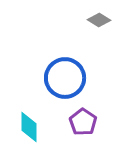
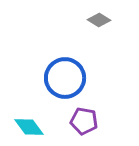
purple pentagon: moved 1 px right, 1 px up; rotated 24 degrees counterclockwise
cyan diamond: rotated 36 degrees counterclockwise
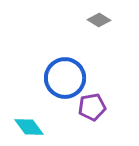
purple pentagon: moved 8 px right, 14 px up; rotated 20 degrees counterclockwise
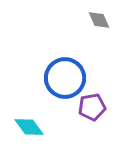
gray diamond: rotated 35 degrees clockwise
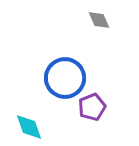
purple pentagon: rotated 12 degrees counterclockwise
cyan diamond: rotated 16 degrees clockwise
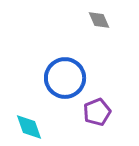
purple pentagon: moved 5 px right, 5 px down
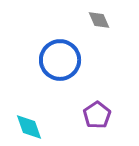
blue circle: moved 5 px left, 18 px up
purple pentagon: moved 3 px down; rotated 12 degrees counterclockwise
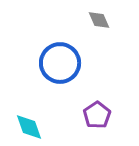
blue circle: moved 3 px down
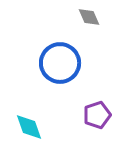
gray diamond: moved 10 px left, 3 px up
purple pentagon: rotated 16 degrees clockwise
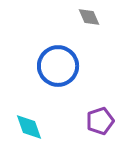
blue circle: moved 2 px left, 3 px down
purple pentagon: moved 3 px right, 6 px down
